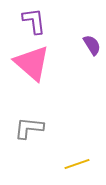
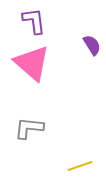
yellow line: moved 3 px right, 2 px down
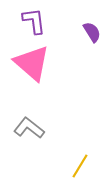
purple semicircle: moved 13 px up
gray L-shape: rotated 32 degrees clockwise
yellow line: rotated 40 degrees counterclockwise
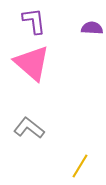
purple semicircle: moved 4 px up; rotated 55 degrees counterclockwise
